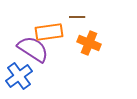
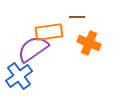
purple semicircle: rotated 68 degrees counterclockwise
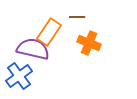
orange rectangle: rotated 48 degrees counterclockwise
purple semicircle: rotated 48 degrees clockwise
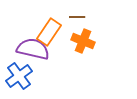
orange cross: moved 6 px left, 2 px up
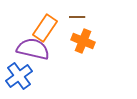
orange rectangle: moved 4 px left, 4 px up
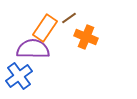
brown line: moved 8 px left, 1 px down; rotated 35 degrees counterclockwise
orange cross: moved 3 px right, 4 px up
purple semicircle: rotated 12 degrees counterclockwise
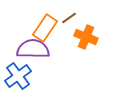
blue cross: moved 1 px left
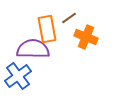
orange rectangle: moved 2 px right, 1 px down; rotated 44 degrees counterclockwise
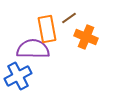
blue cross: rotated 8 degrees clockwise
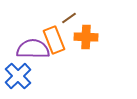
orange rectangle: moved 7 px right, 11 px down; rotated 12 degrees counterclockwise
orange cross: rotated 20 degrees counterclockwise
blue cross: rotated 16 degrees counterclockwise
